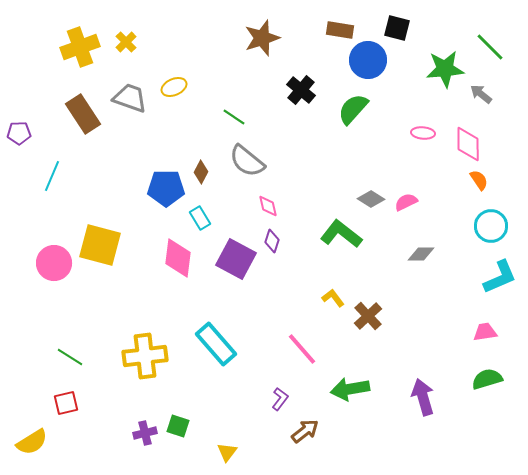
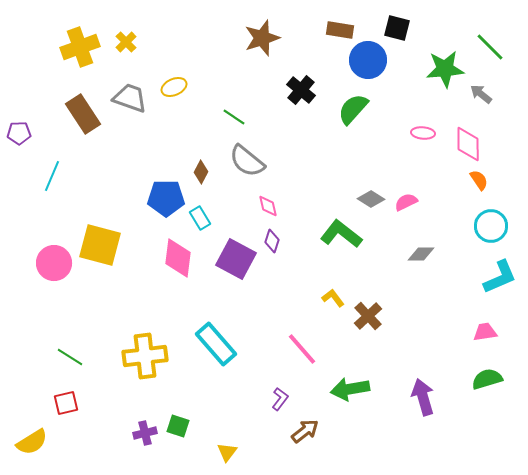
blue pentagon at (166, 188): moved 10 px down
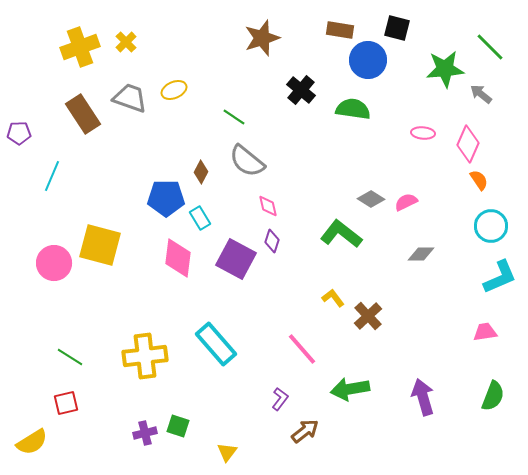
yellow ellipse at (174, 87): moved 3 px down
green semicircle at (353, 109): rotated 56 degrees clockwise
pink diamond at (468, 144): rotated 24 degrees clockwise
green semicircle at (487, 379): moved 6 px right, 17 px down; rotated 128 degrees clockwise
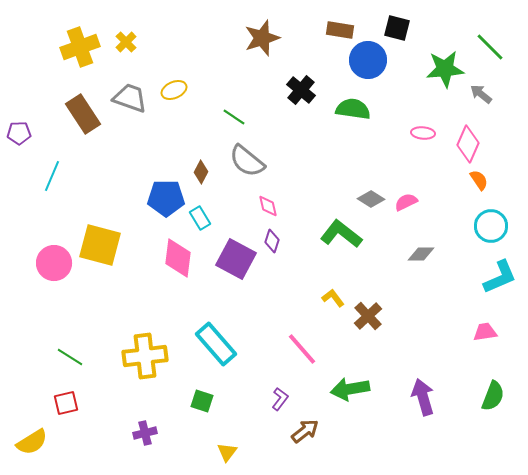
green square at (178, 426): moved 24 px right, 25 px up
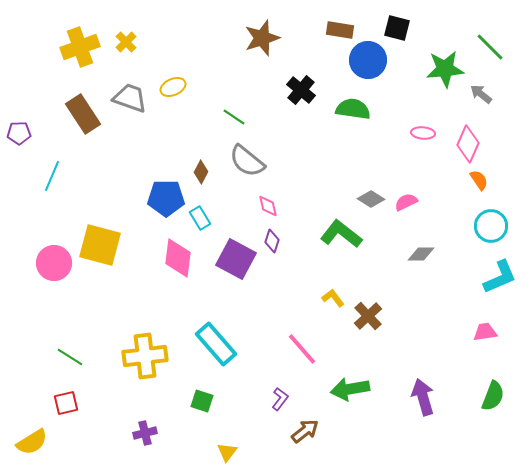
yellow ellipse at (174, 90): moved 1 px left, 3 px up
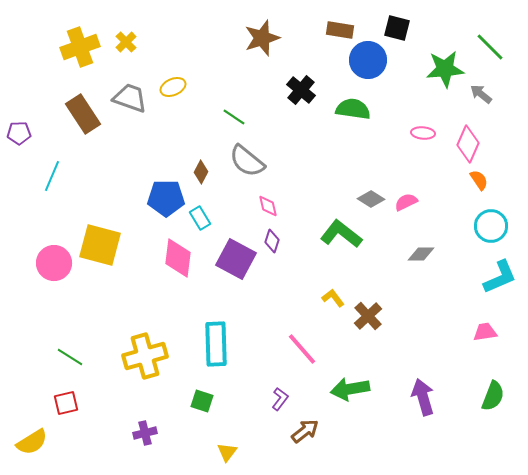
cyan rectangle at (216, 344): rotated 39 degrees clockwise
yellow cross at (145, 356): rotated 9 degrees counterclockwise
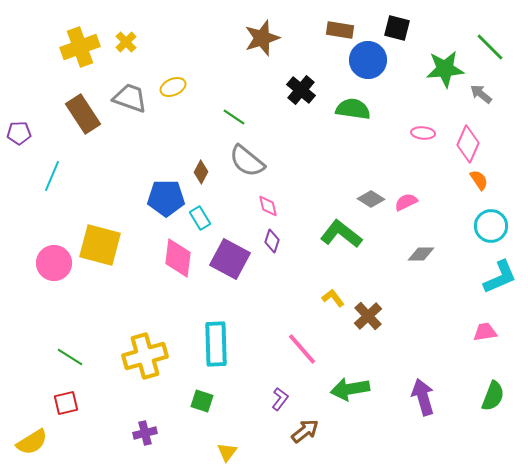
purple square at (236, 259): moved 6 px left
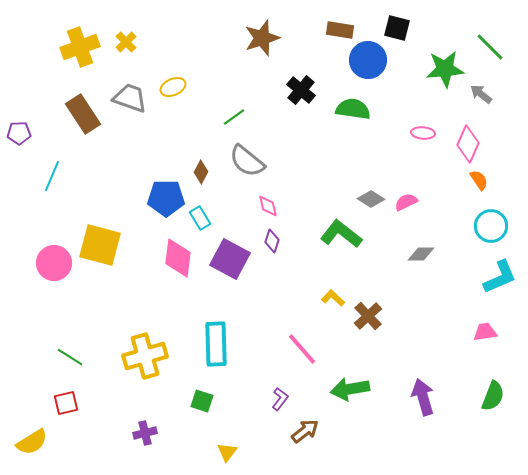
green line at (234, 117): rotated 70 degrees counterclockwise
yellow L-shape at (333, 298): rotated 10 degrees counterclockwise
